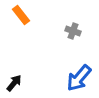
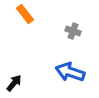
orange rectangle: moved 4 px right, 1 px up
blue arrow: moved 9 px left, 6 px up; rotated 68 degrees clockwise
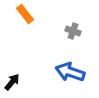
black arrow: moved 2 px left, 1 px up
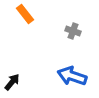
blue arrow: moved 2 px right, 4 px down
